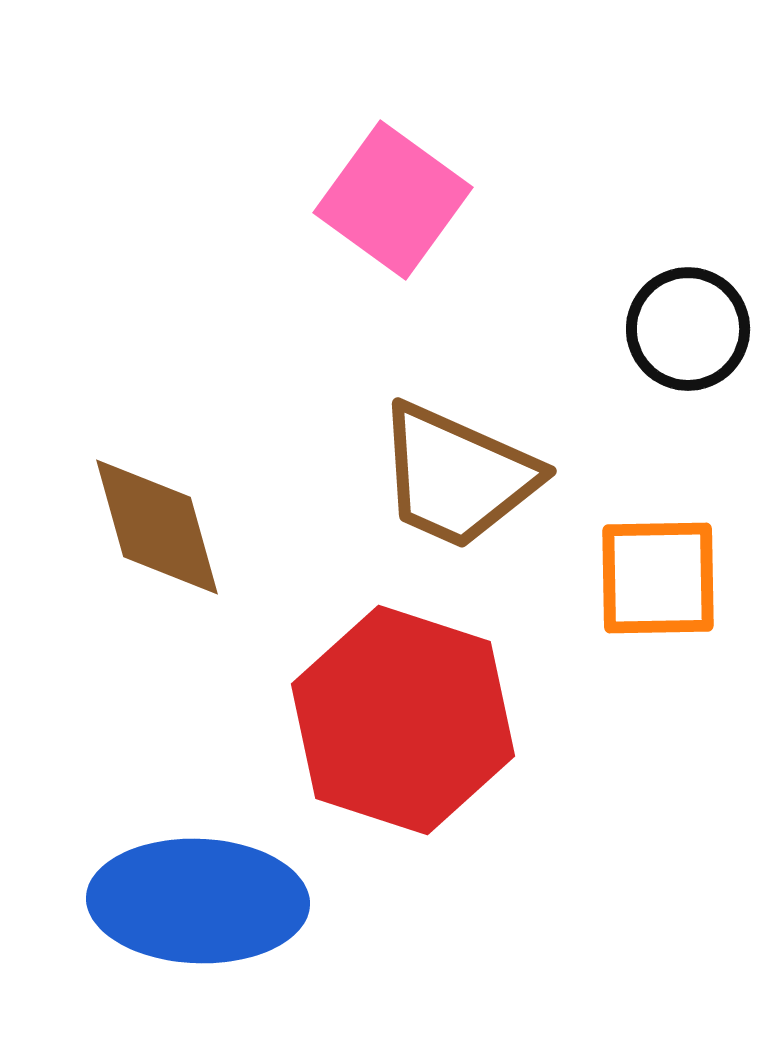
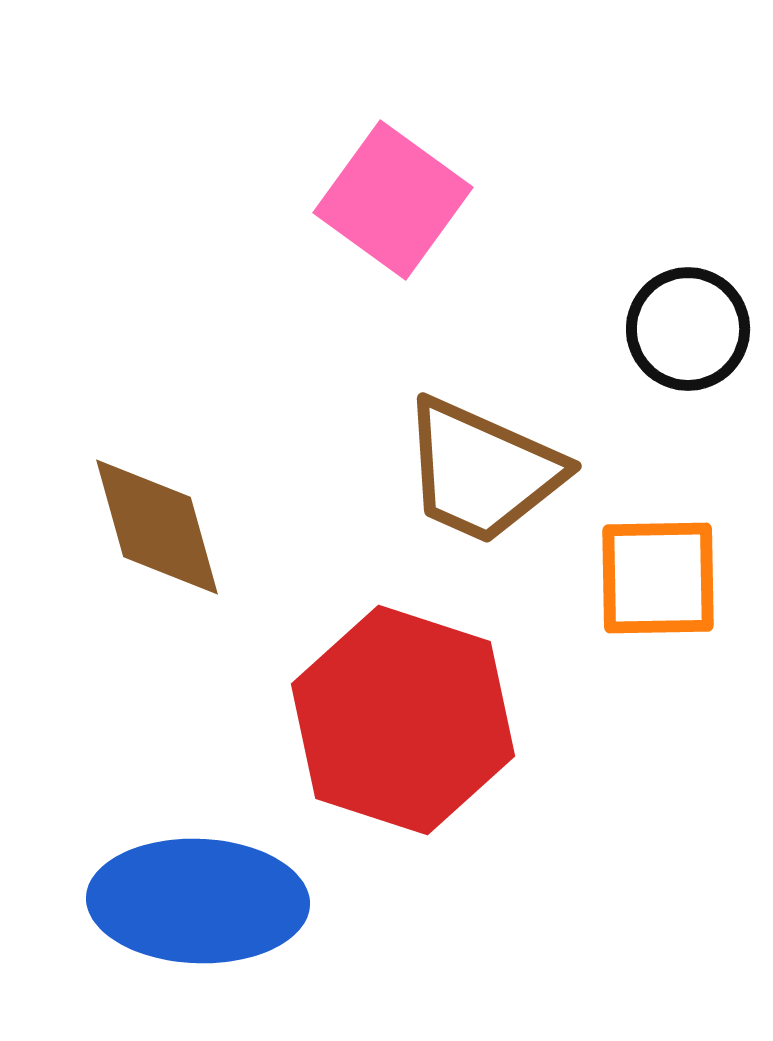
brown trapezoid: moved 25 px right, 5 px up
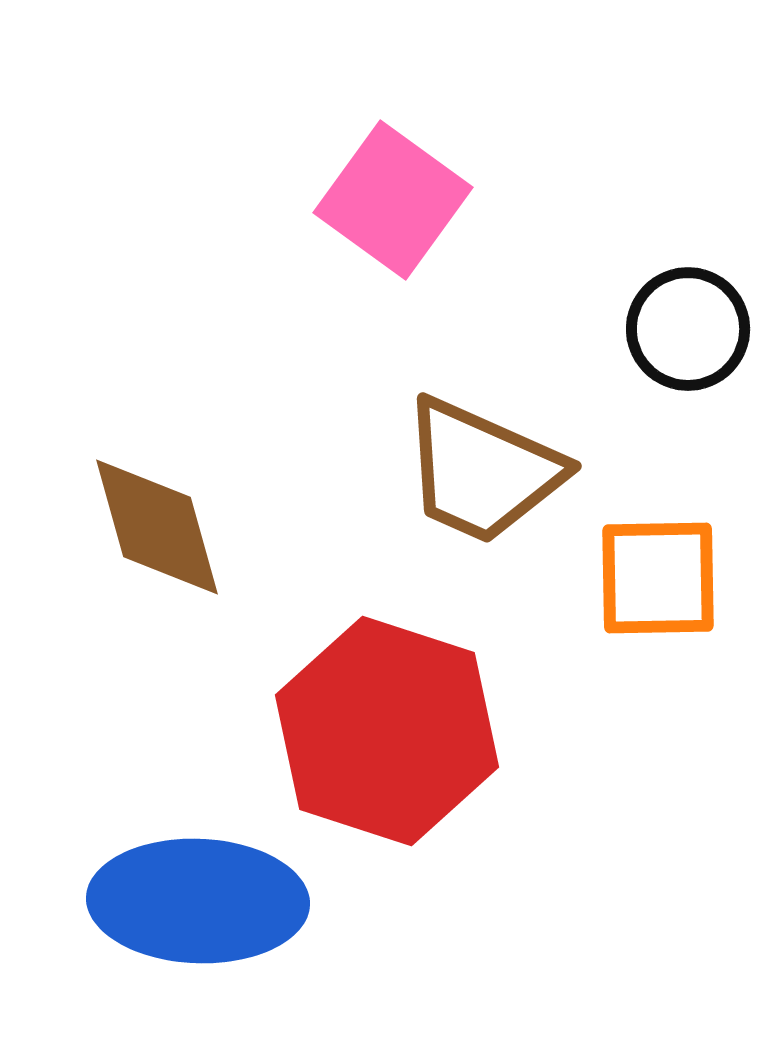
red hexagon: moved 16 px left, 11 px down
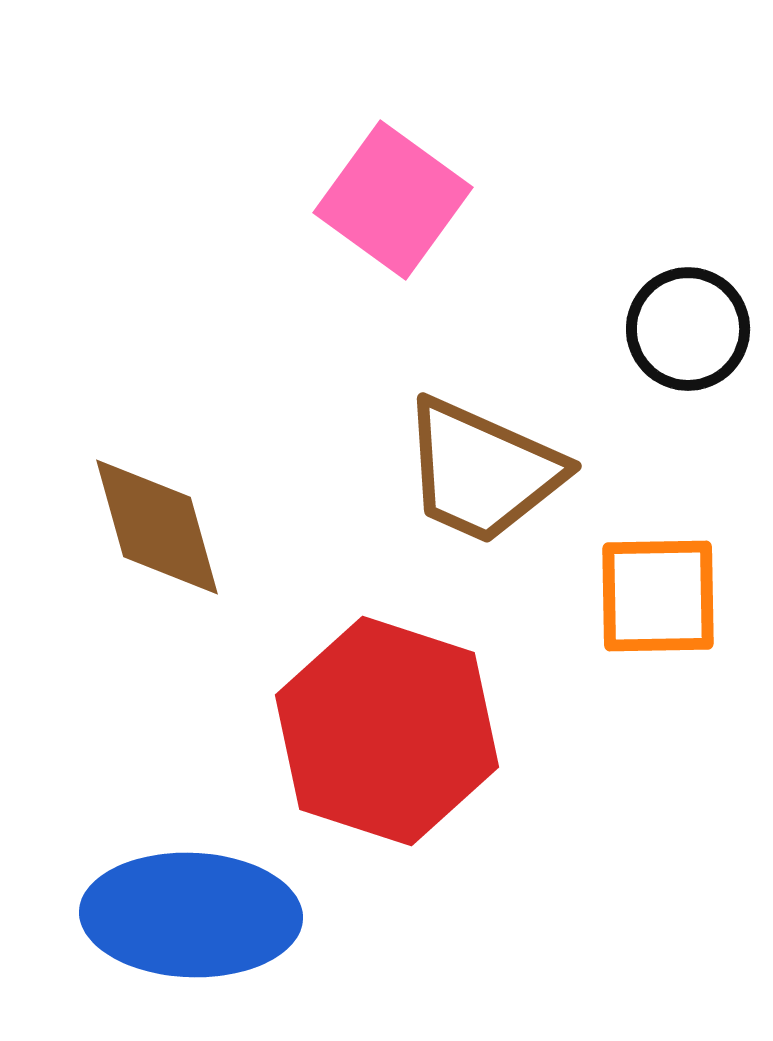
orange square: moved 18 px down
blue ellipse: moved 7 px left, 14 px down
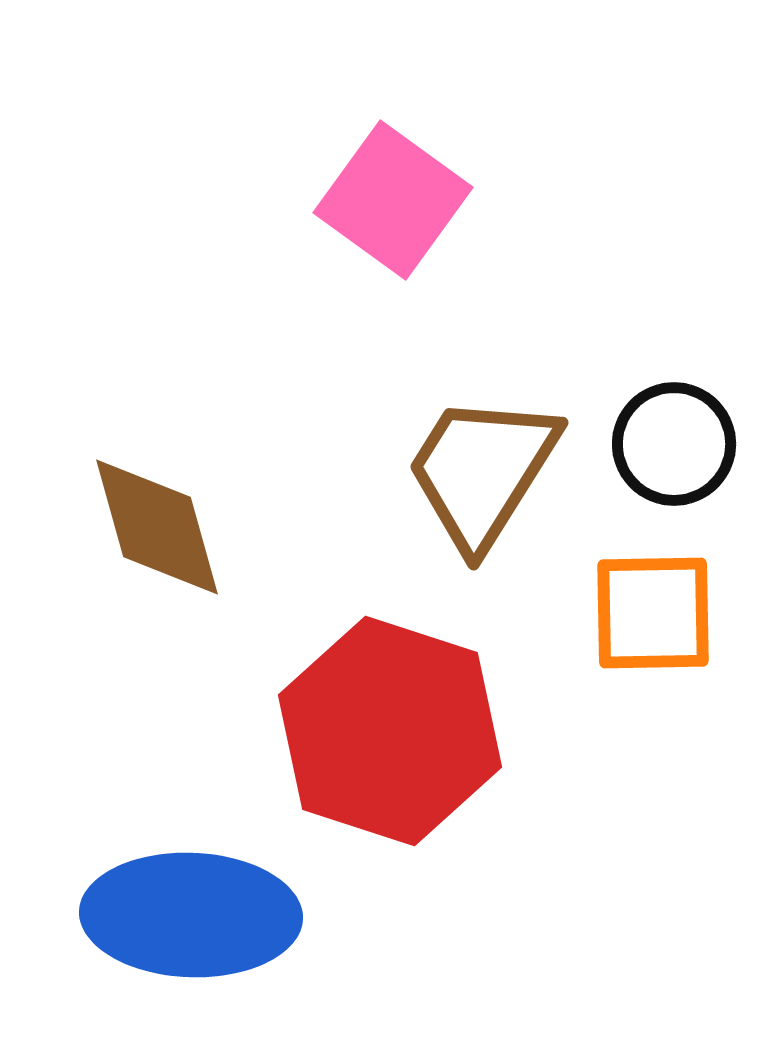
black circle: moved 14 px left, 115 px down
brown trapezoid: rotated 98 degrees clockwise
orange square: moved 5 px left, 17 px down
red hexagon: moved 3 px right
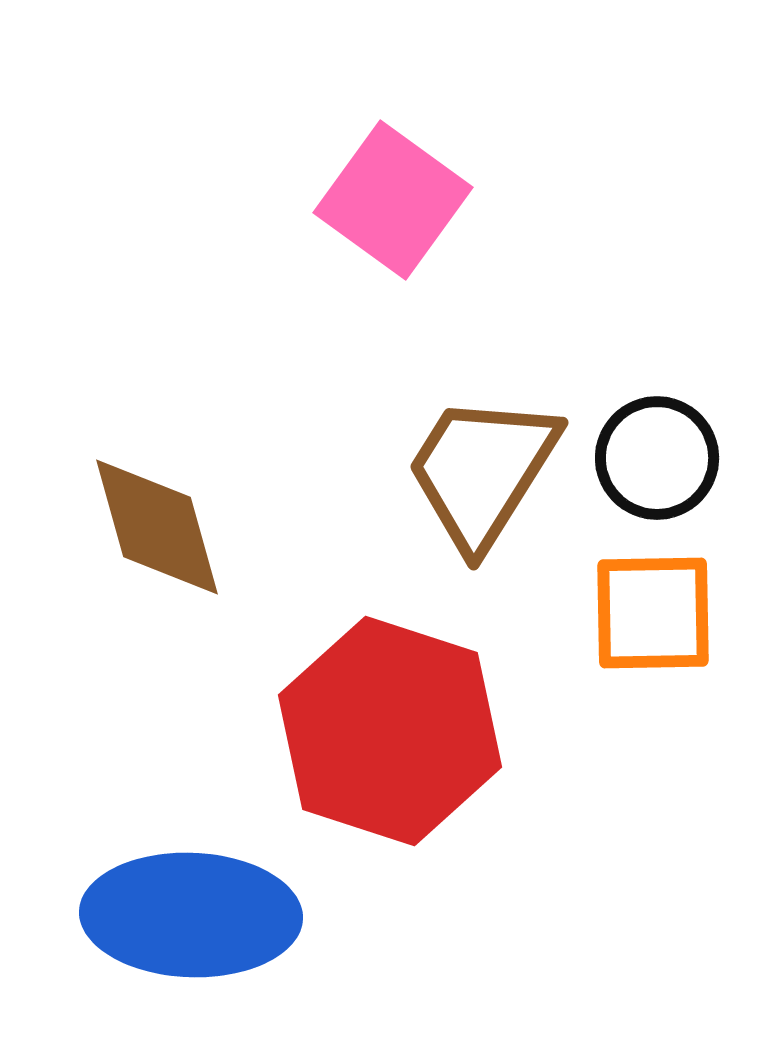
black circle: moved 17 px left, 14 px down
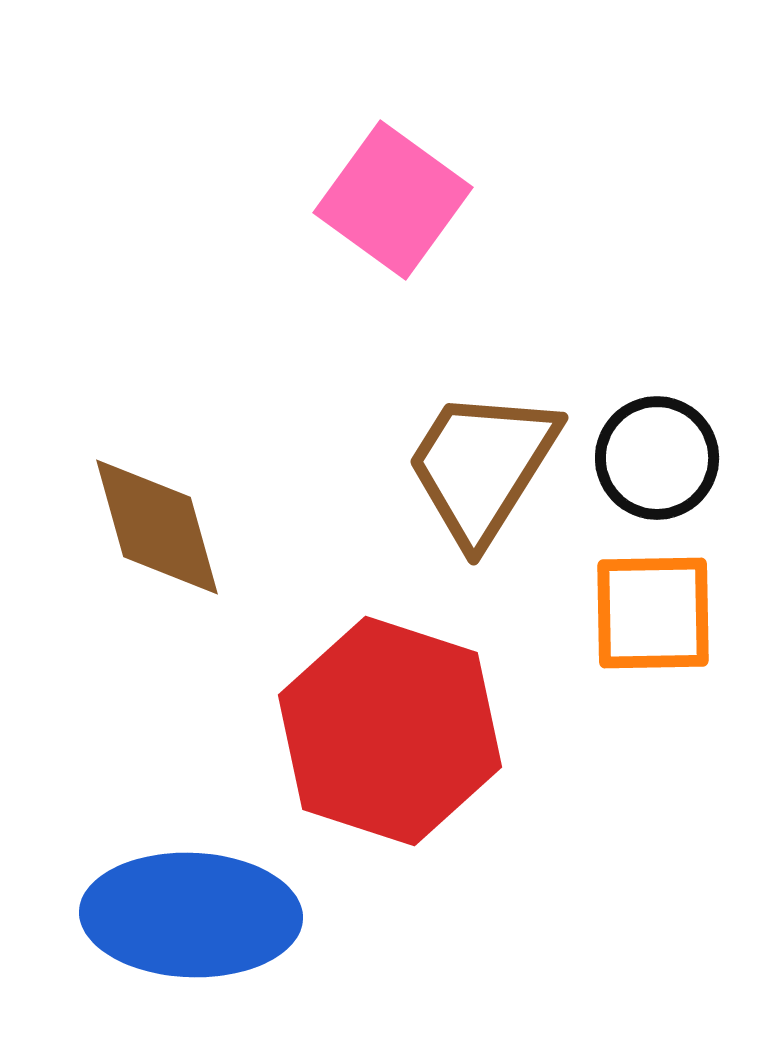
brown trapezoid: moved 5 px up
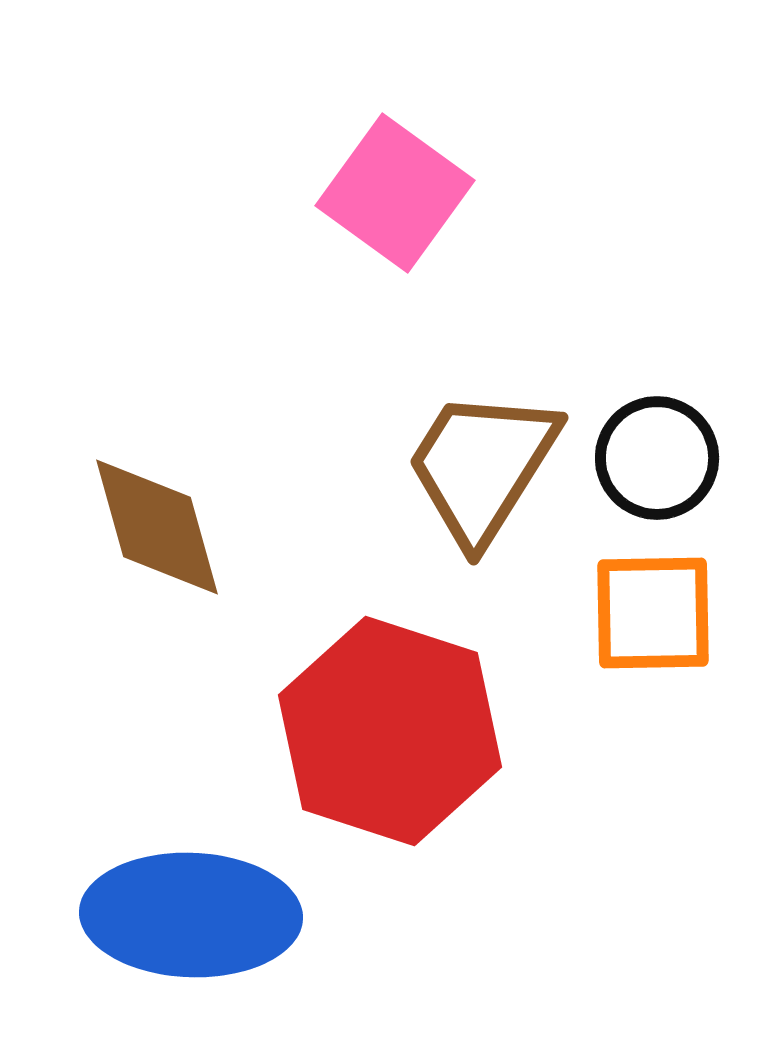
pink square: moved 2 px right, 7 px up
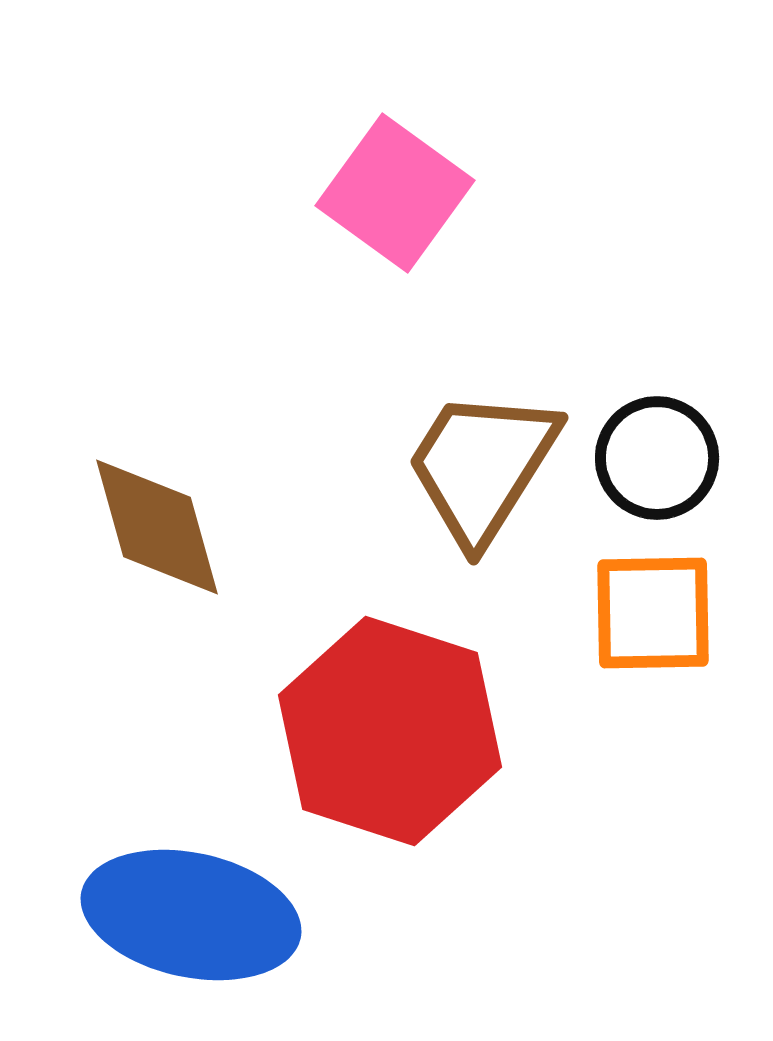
blue ellipse: rotated 10 degrees clockwise
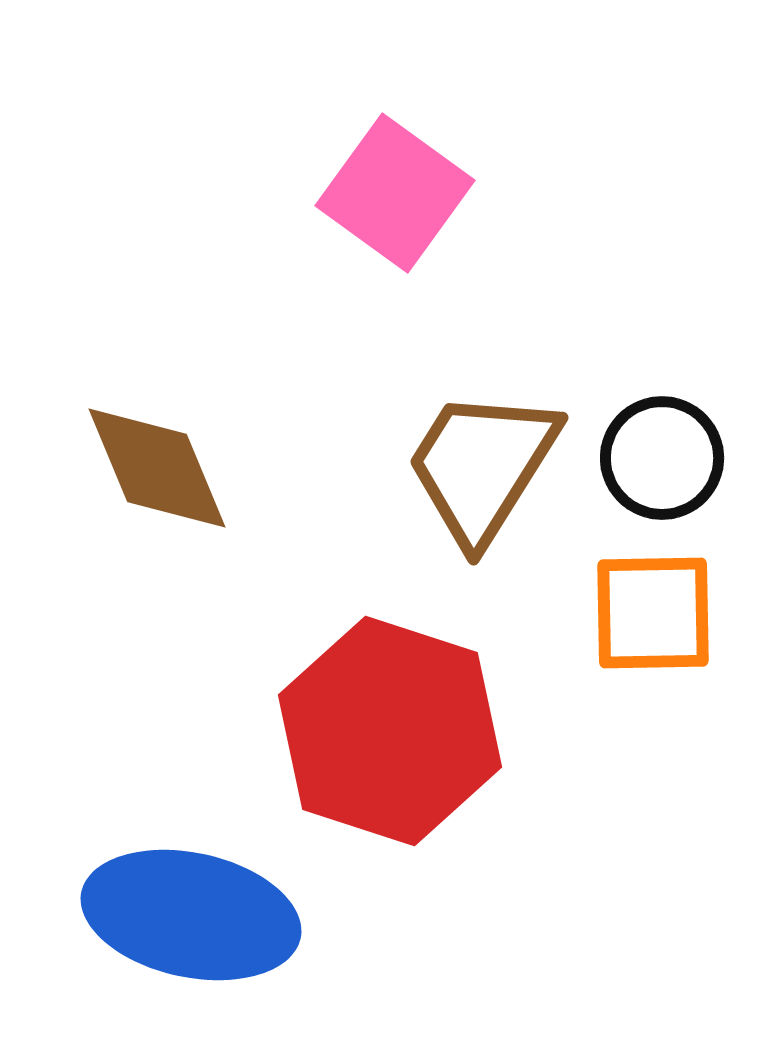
black circle: moved 5 px right
brown diamond: moved 59 px up; rotated 7 degrees counterclockwise
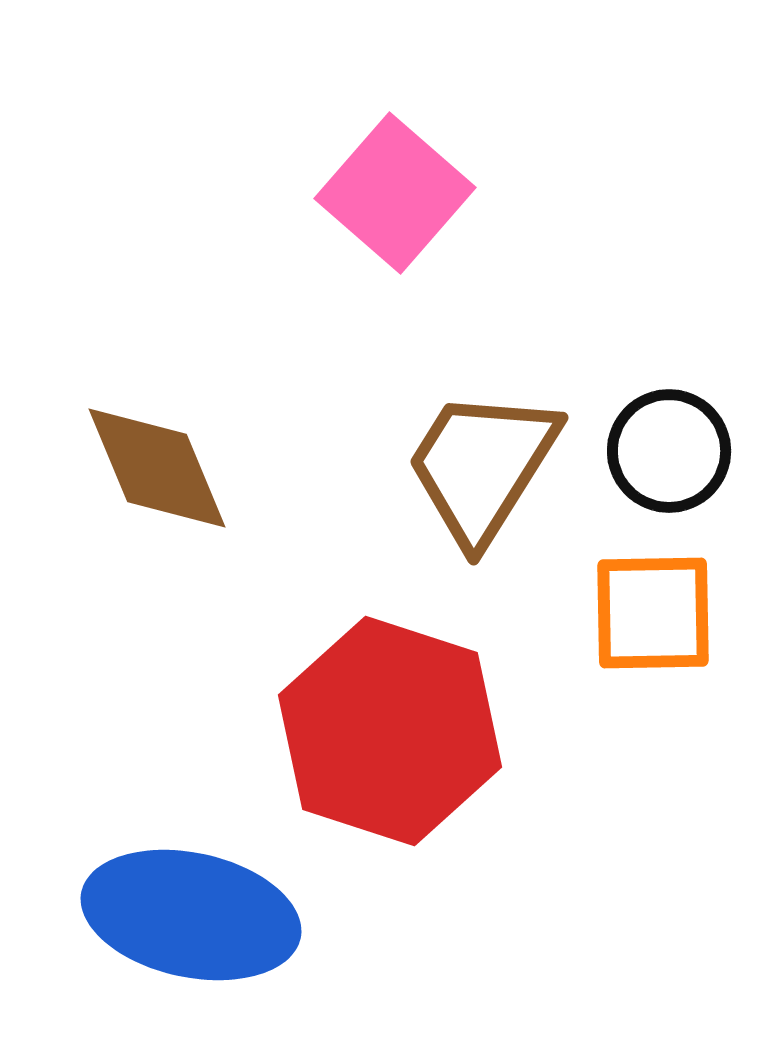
pink square: rotated 5 degrees clockwise
black circle: moved 7 px right, 7 px up
